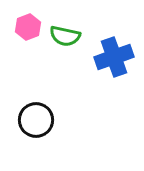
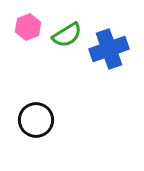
green semicircle: moved 2 px right, 1 px up; rotated 44 degrees counterclockwise
blue cross: moved 5 px left, 8 px up
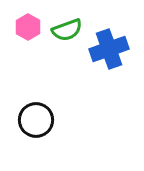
pink hexagon: rotated 10 degrees counterclockwise
green semicircle: moved 5 px up; rotated 12 degrees clockwise
